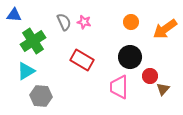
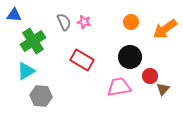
pink trapezoid: rotated 80 degrees clockwise
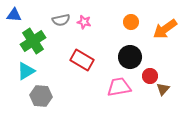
gray semicircle: moved 3 px left, 2 px up; rotated 102 degrees clockwise
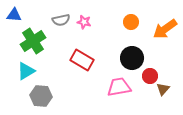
black circle: moved 2 px right, 1 px down
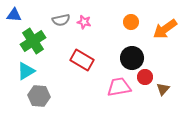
red circle: moved 5 px left, 1 px down
gray hexagon: moved 2 px left
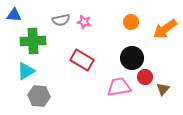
green cross: rotated 30 degrees clockwise
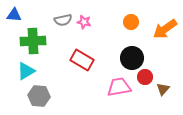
gray semicircle: moved 2 px right
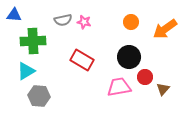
black circle: moved 3 px left, 1 px up
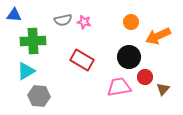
orange arrow: moved 7 px left, 7 px down; rotated 10 degrees clockwise
